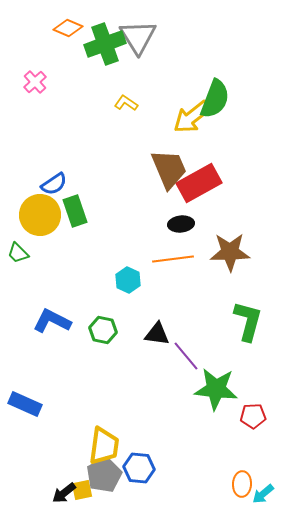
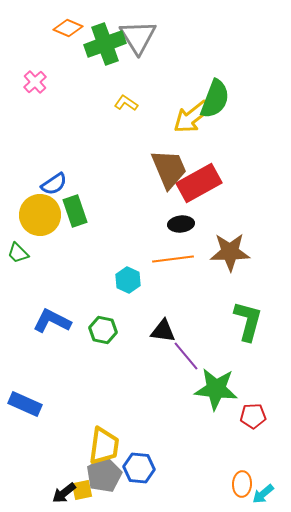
black triangle: moved 6 px right, 3 px up
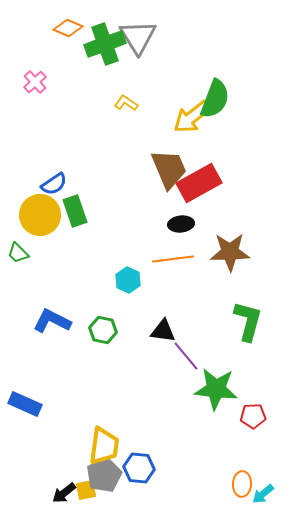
yellow square: moved 4 px right
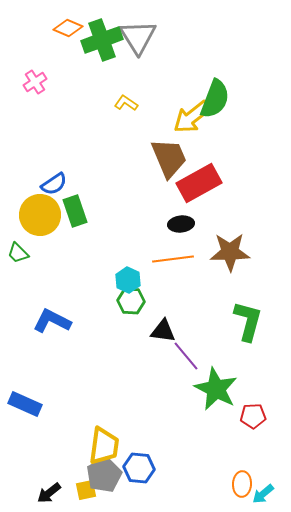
green cross: moved 3 px left, 4 px up
pink cross: rotated 10 degrees clockwise
brown trapezoid: moved 11 px up
green hexagon: moved 28 px right, 29 px up; rotated 8 degrees counterclockwise
green star: rotated 21 degrees clockwise
black arrow: moved 15 px left
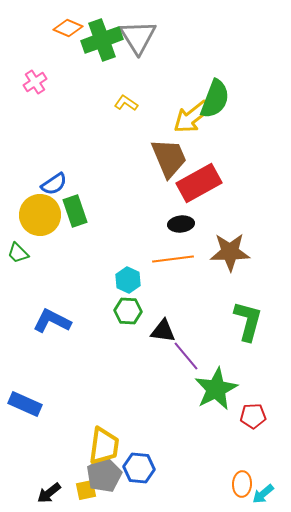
green hexagon: moved 3 px left, 10 px down
green star: rotated 18 degrees clockwise
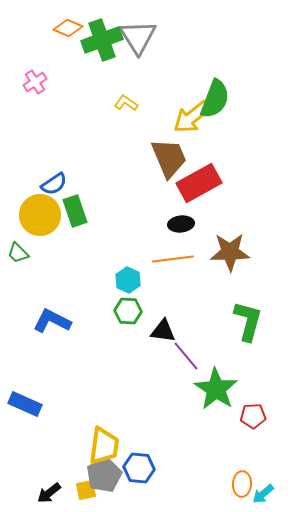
green star: rotated 12 degrees counterclockwise
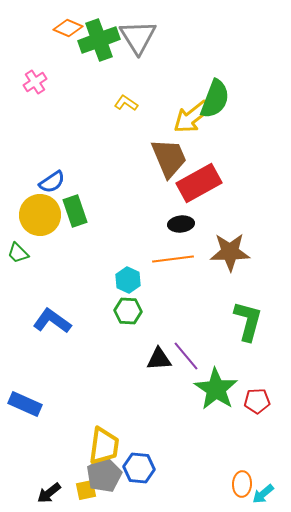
green cross: moved 3 px left
blue semicircle: moved 2 px left, 2 px up
blue L-shape: rotated 9 degrees clockwise
black triangle: moved 4 px left, 28 px down; rotated 12 degrees counterclockwise
red pentagon: moved 4 px right, 15 px up
